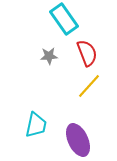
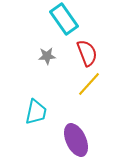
gray star: moved 2 px left
yellow line: moved 2 px up
cyan trapezoid: moved 13 px up
purple ellipse: moved 2 px left
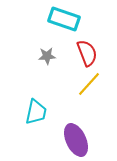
cyan rectangle: rotated 36 degrees counterclockwise
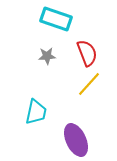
cyan rectangle: moved 8 px left
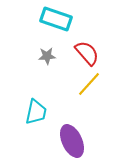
red semicircle: rotated 20 degrees counterclockwise
purple ellipse: moved 4 px left, 1 px down
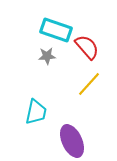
cyan rectangle: moved 11 px down
red semicircle: moved 6 px up
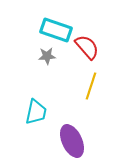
yellow line: moved 2 px right, 2 px down; rotated 24 degrees counterclockwise
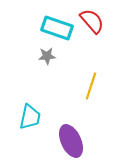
cyan rectangle: moved 1 px right, 2 px up
red semicircle: moved 5 px right, 26 px up
cyan trapezoid: moved 6 px left, 5 px down
purple ellipse: moved 1 px left
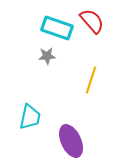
yellow line: moved 6 px up
